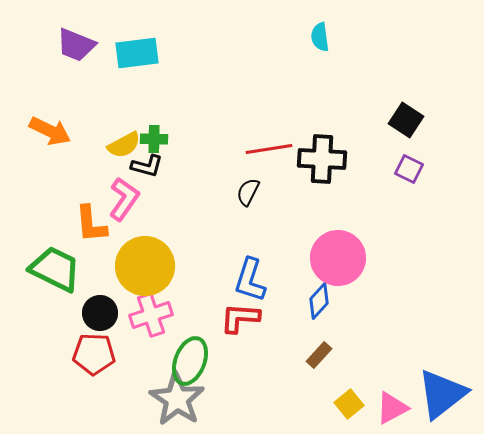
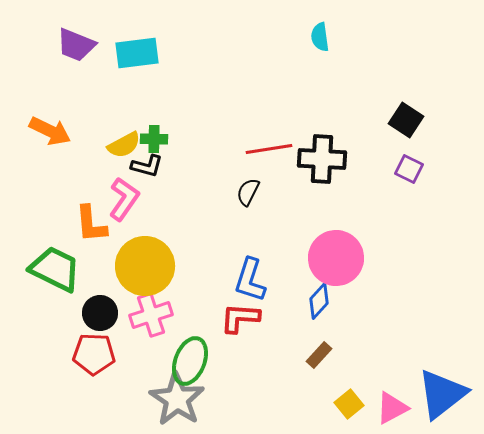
pink circle: moved 2 px left
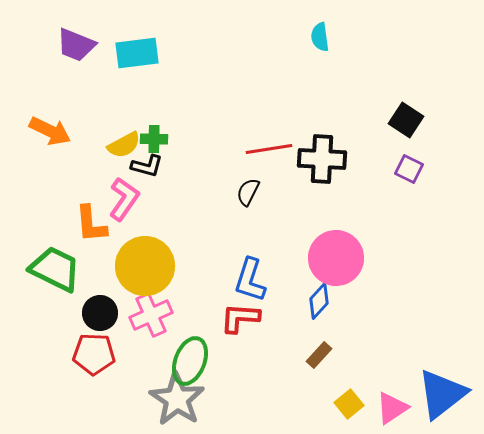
pink cross: rotated 6 degrees counterclockwise
pink triangle: rotated 6 degrees counterclockwise
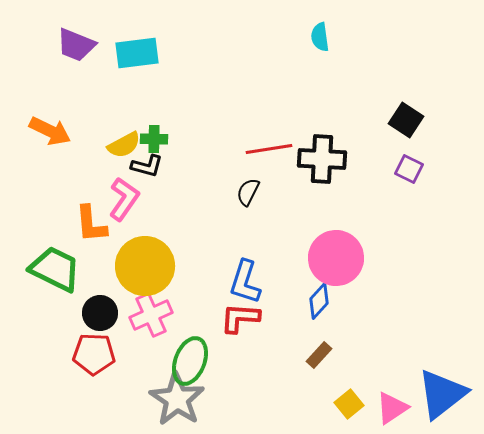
blue L-shape: moved 5 px left, 2 px down
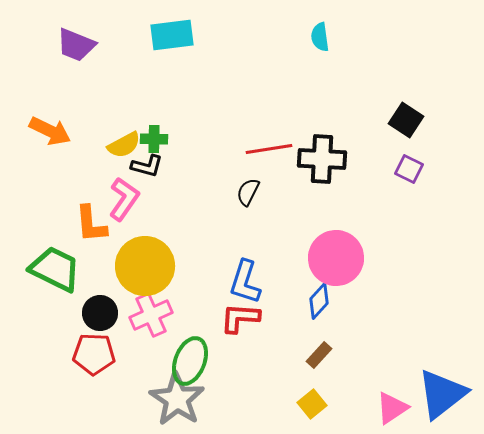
cyan rectangle: moved 35 px right, 18 px up
yellow square: moved 37 px left
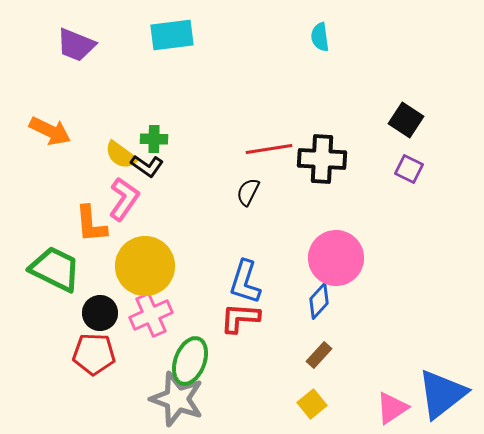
yellow semicircle: moved 3 px left, 10 px down; rotated 64 degrees clockwise
black L-shape: rotated 20 degrees clockwise
gray star: rotated 14 degrees counterclockwise
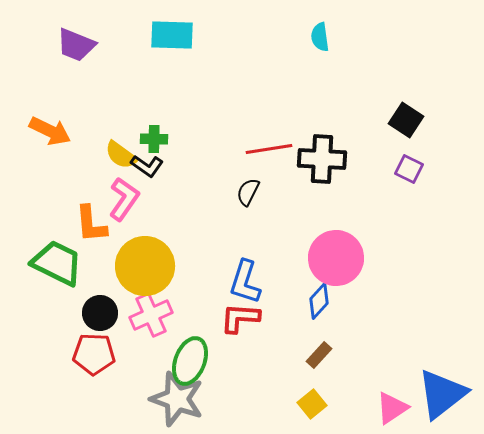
cyan rectangle: rotated 9 degrees clockwise
green trapezoid: moved 2 px right, 6 px up
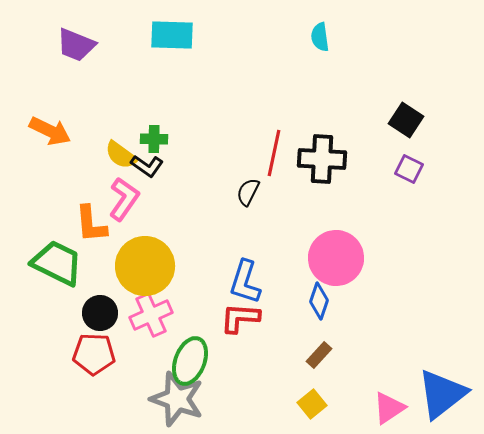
red line: moved 5 px right, 4 px down; rotated 69 degrees counterclockwise
blue diamond: rotated 24 degrees counterclockwise
pink triangle: moved 3 px left
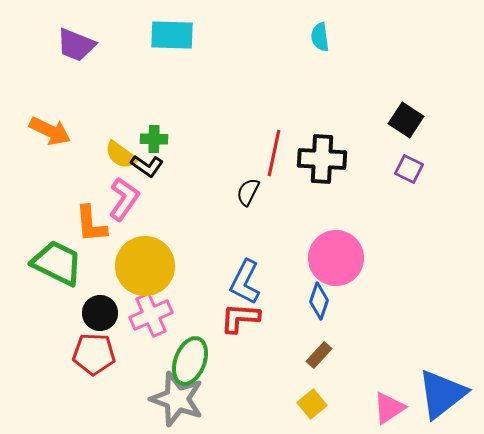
blue L-shape: rotated 9 degrees clockwise
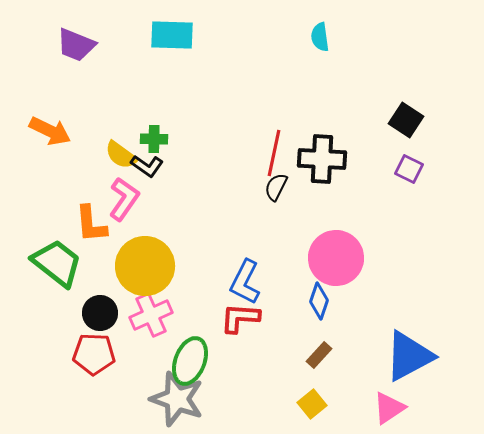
black semicircle: moved 28 px right, 5 px up
green trapezoid: rotated 12 degrees clockwise
blue triangle: moved 33 px left, 38 px up; rotated 10 degrees clockwise
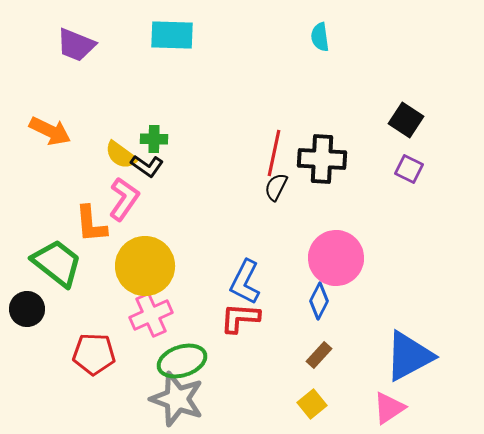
blue diamond: rotated 9 degrees clockwise
black circle: moved 73 px left, 4 px up
green ellipse: moved 8 px left; rotated 51 degrees clockwise
